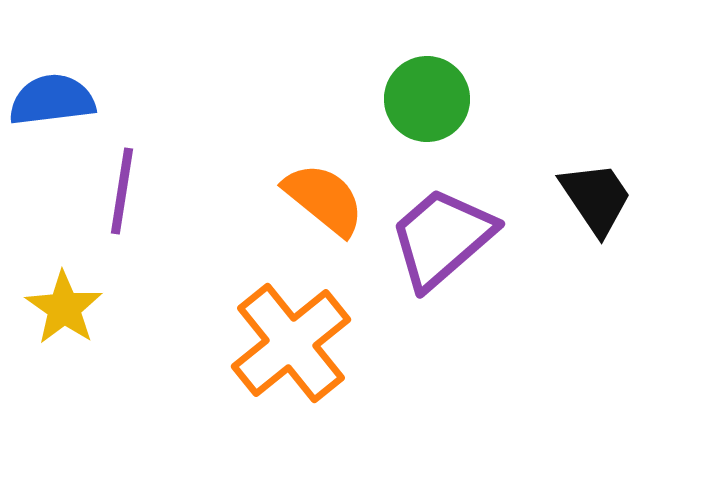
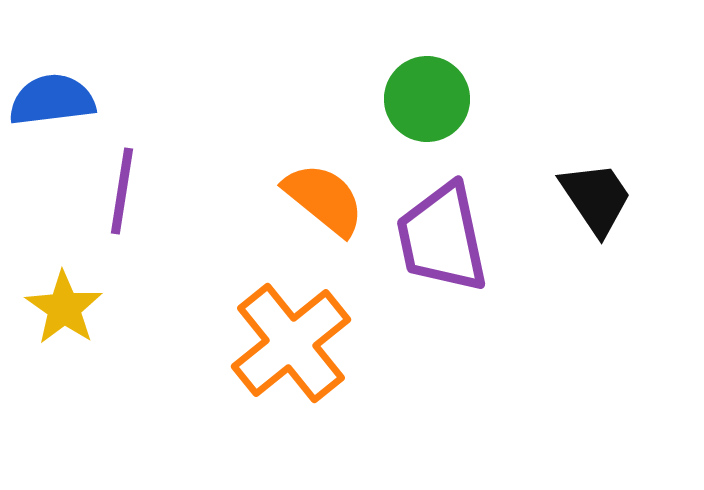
purple trapezoid: rotated 61 degrees counterclockwise
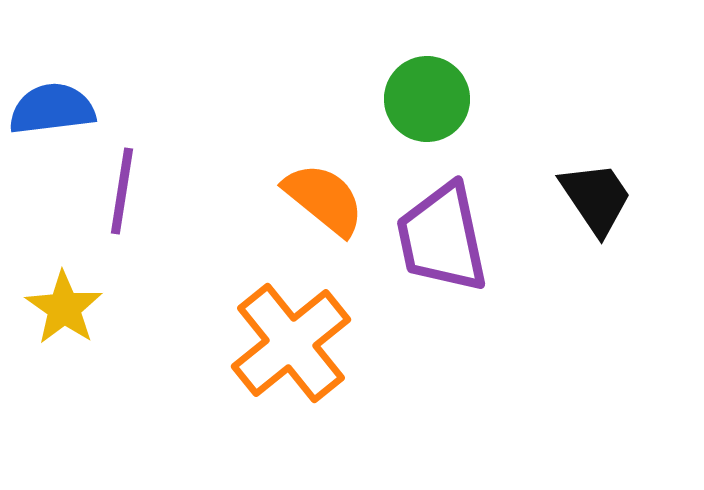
blue semicircle: moved 9 px down
